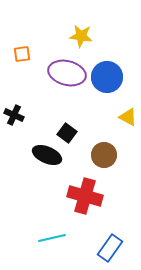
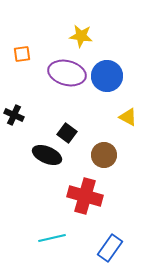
blue circle: moved 1 px up
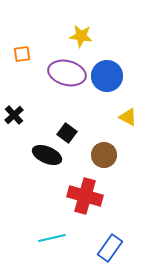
black cross: rotated 24 degrees clockwise
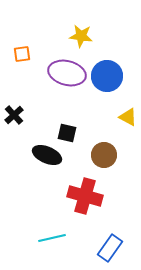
black square: rotated 24 degrees counterclockwise
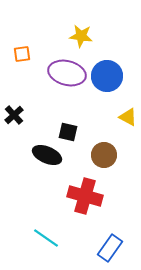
black square: moved 1 px right, 1 px up
cyan line: moved 6 px left; rotated 48 degrees clockwise
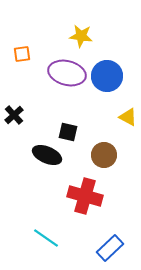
blue rectangle: rotated 12 degrees clockwise
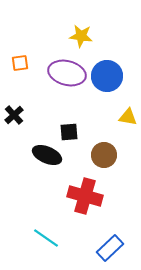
orange square: moved 2 px left, 9 px down
yellow triangle: rotated 18 degrees counterclockwise
black square: moved 1 px right; rotated 18 degrees counterclockwise
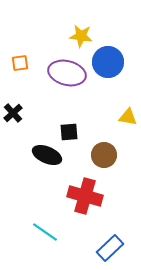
blue circle: moved 1 px right, 14 px up
black cross: moved 1 px left, 2 px up
cyan line: moved 1 px left, 6 px up
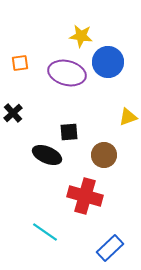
yellow triangle: rotated 30 degrees counterclockwise
